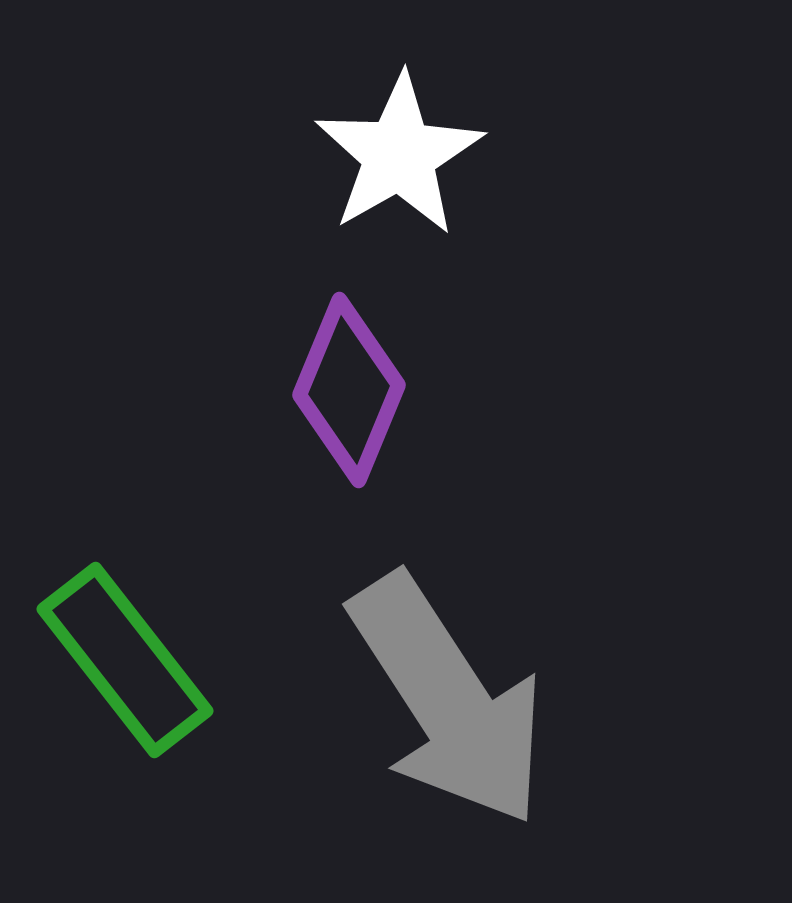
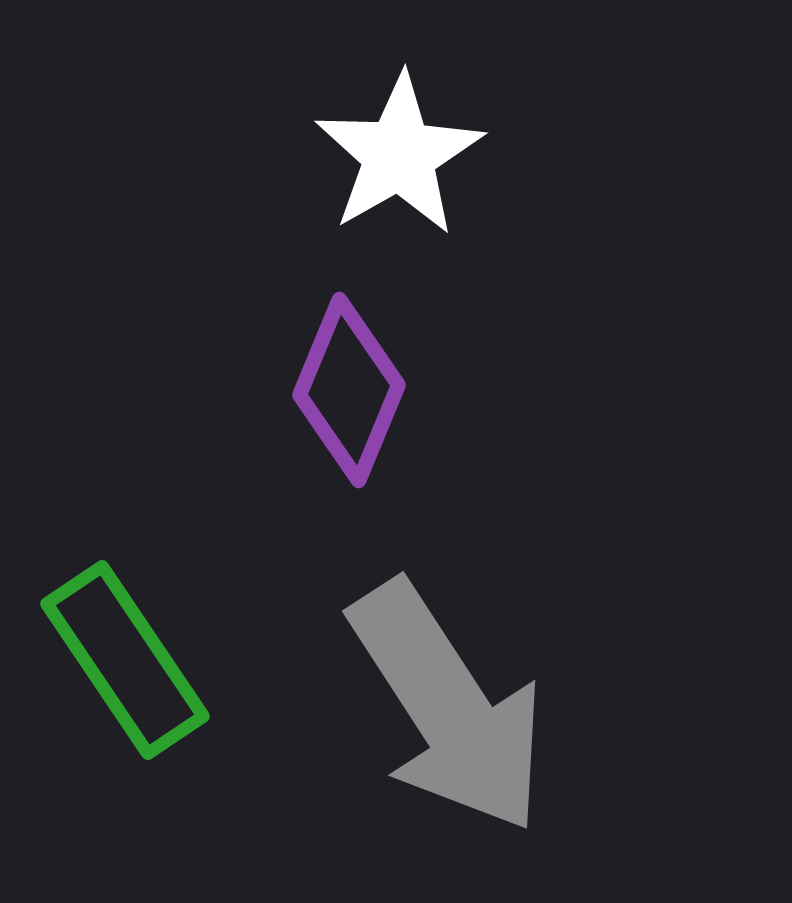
green rectangle: rotated 4 degrees clockwise
gray arrow: moved 7 px down
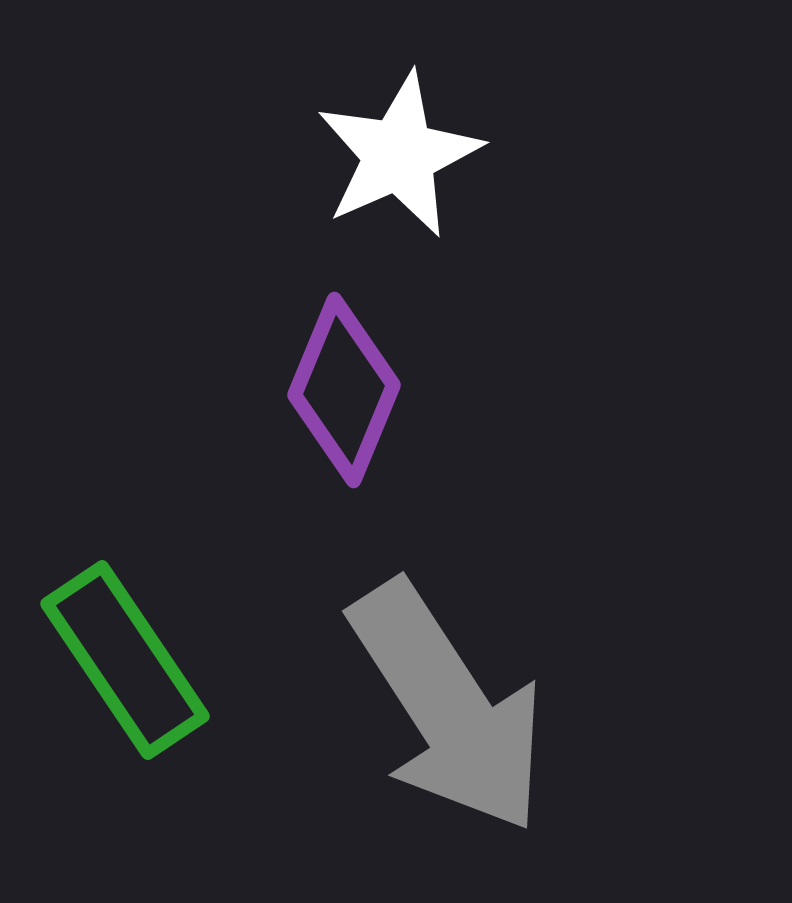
white star: rotated 6 degrees clockwise
purple diamond: moved 5 px left
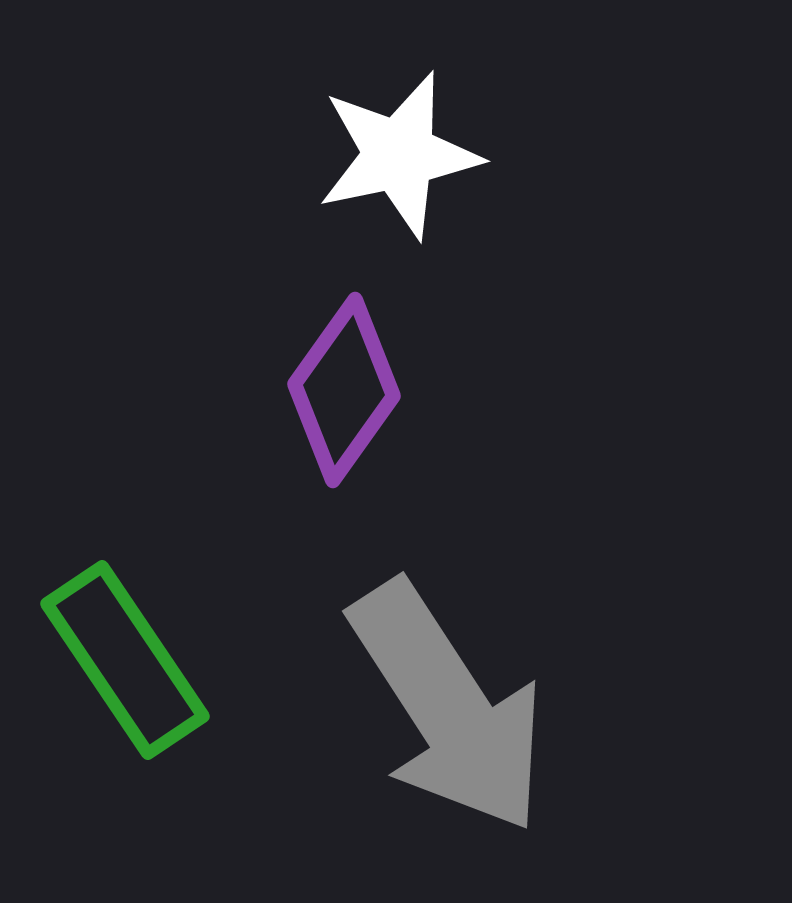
white star: rotated 12 degrees clockwise
purple diamond: rotated 13 degrees clockwise
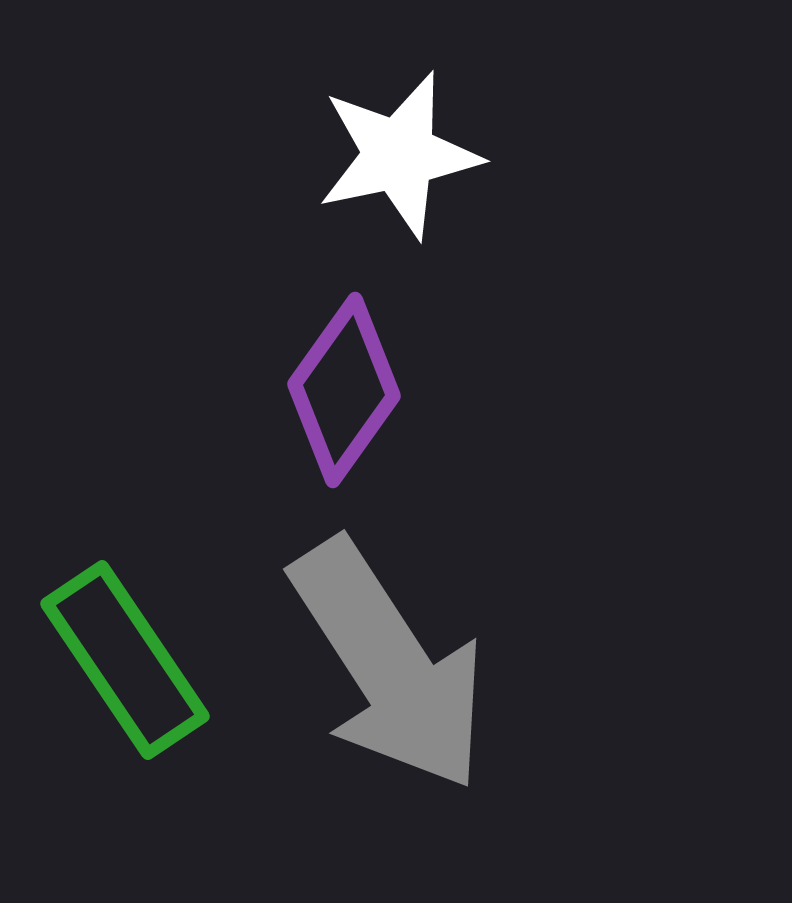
gray arrow: moved 59 px left, 42 px up
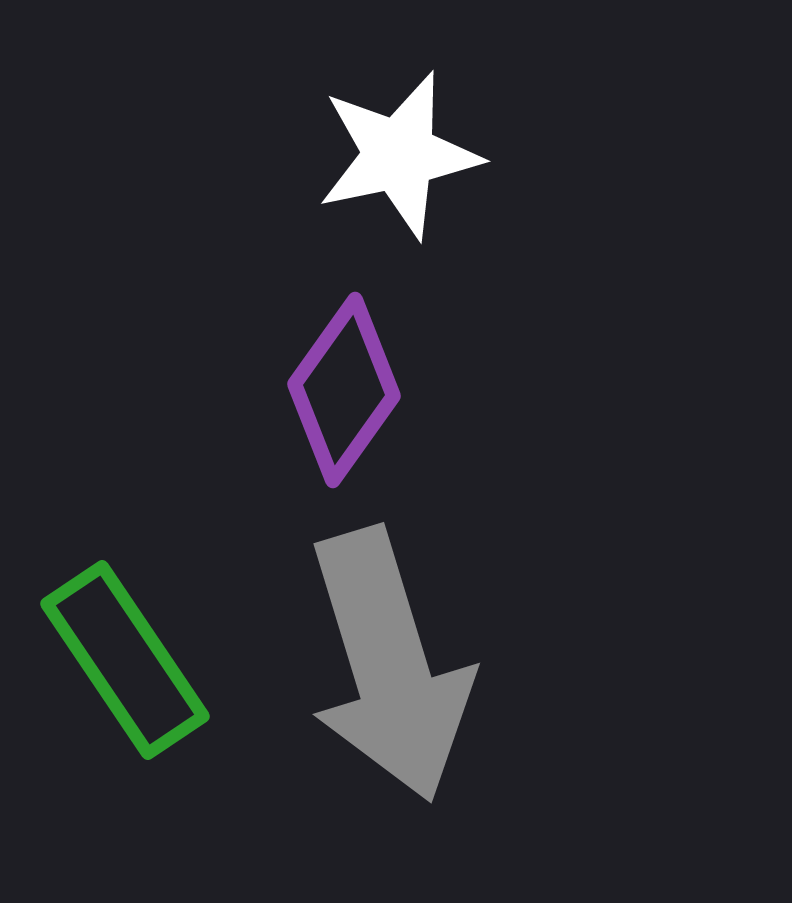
gray arrow: rotated 16 degrees clockwise
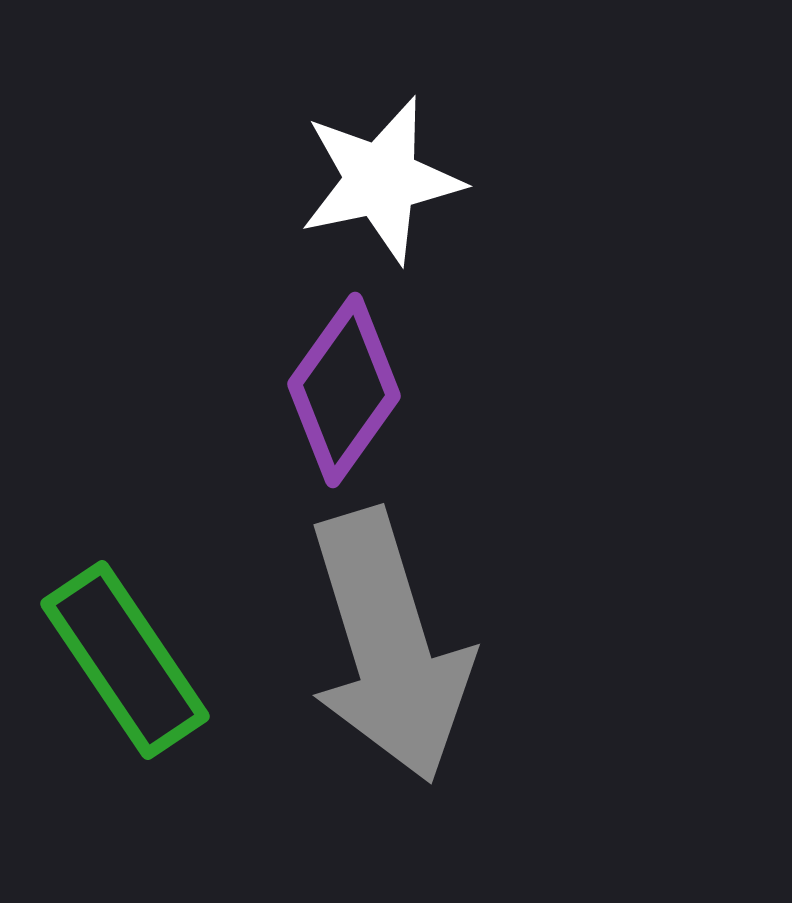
white star: moved 18 px left, 25 px down
gray arrow: moved 19 px up
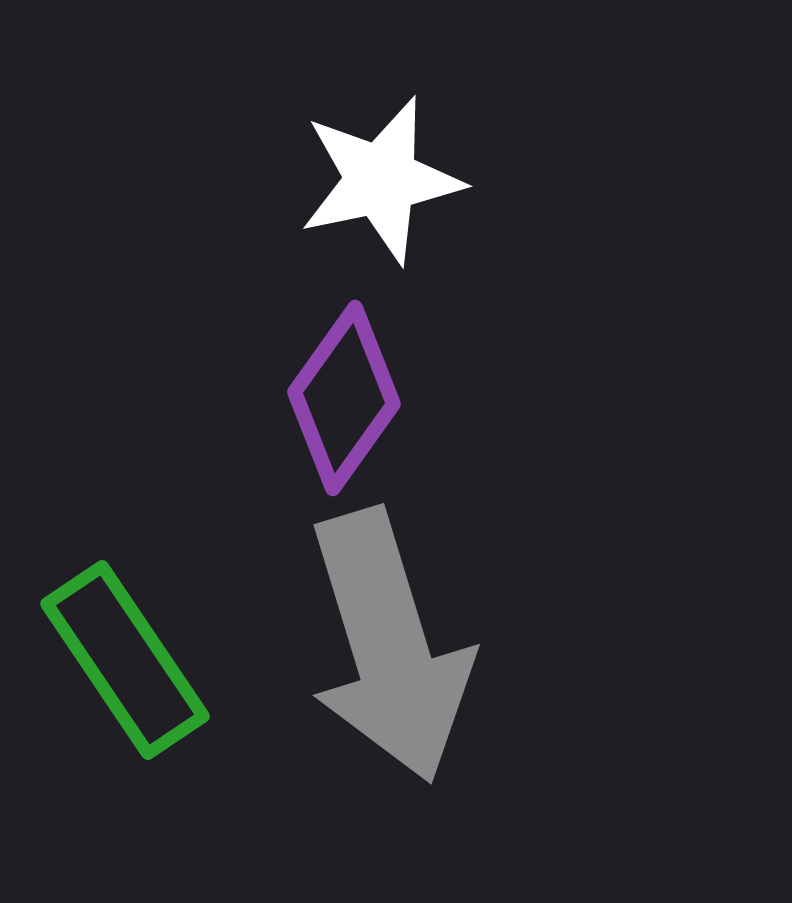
purple diamond: moved 8 px down
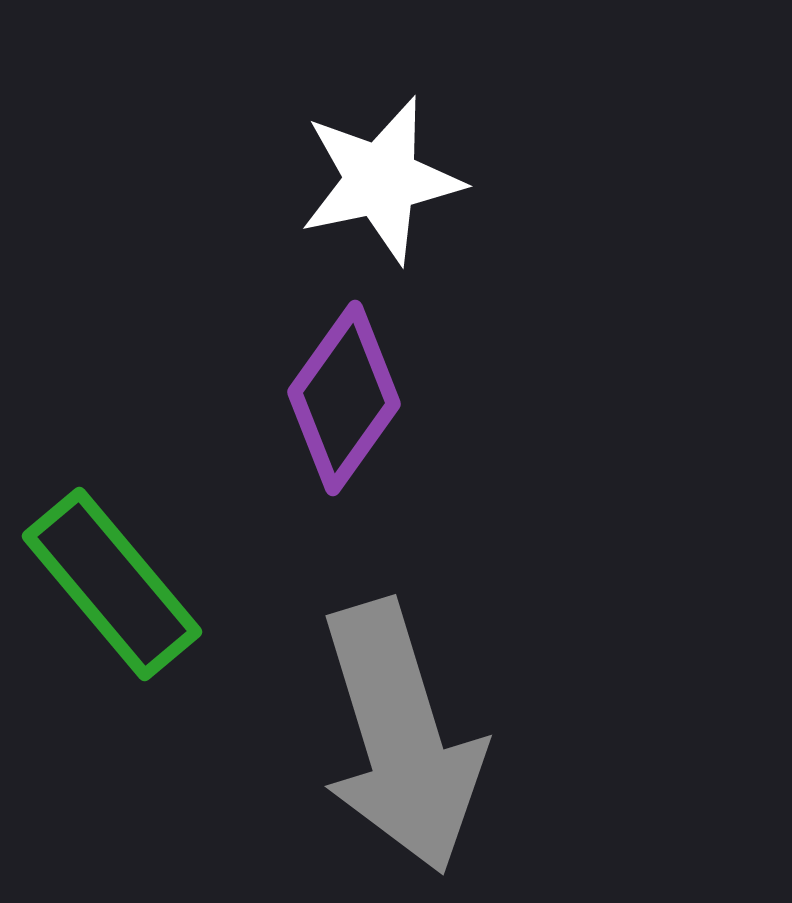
gray arrow: moved 12 px right, 91 px down
green rectangle: moved 13 px left, 76 px up; rotated 6 degrees counterclockwise
